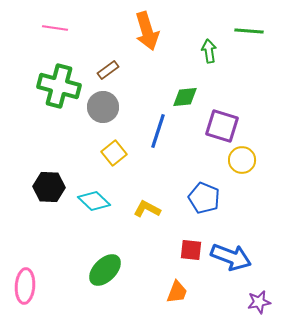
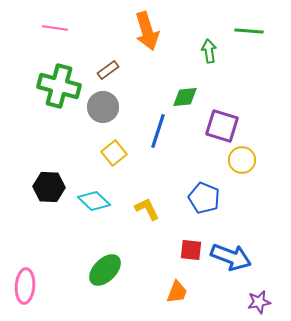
yellow L-shape: rotated 36 degrees clockwise
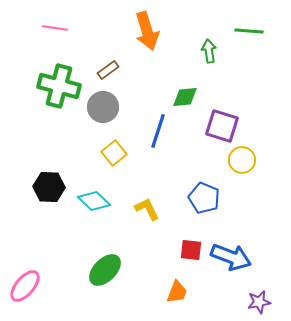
pink ellipse: rotated 36 degrees clockwise
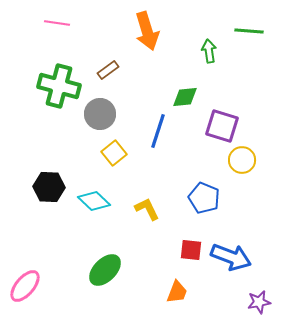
pink line: moved 2 px right, 5 px up
gray circle: moved 3 px left, 7 px down
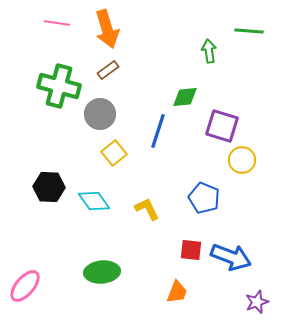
orange arrow: moved 40 px left, 2 px up
cyan diamond: rotated 12 degrees clockwise
green ellipse: moved 3 px left, 2 px down; rotated 40 degrees clockwise
purple star: moved 2 px left; rotated 10 degrees counterclockwise
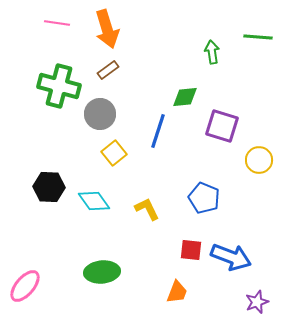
green line: moved 9 px right, 6 px down
green arrow: moved 3 px right, 1 px down
yellow circle: moved 17 px right
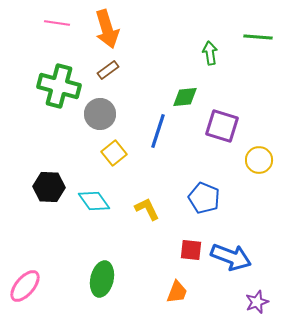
green arrow: moved 2 px left, 1 px down
green ellipse: moved 7 px down; rotated 72 degrees counterclockwise
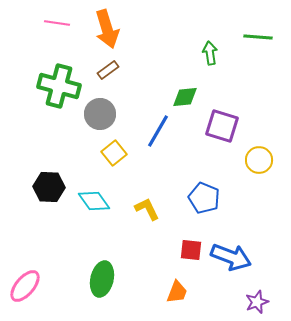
blue line: rotated 12 degrees clockwise
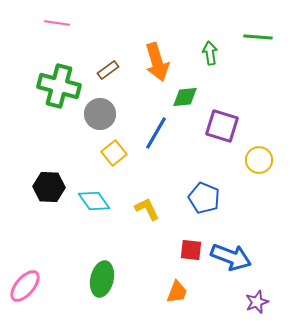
orange arrow: moved 50 px right, 33 px down
blue line: moved 2 px left, 2 px down
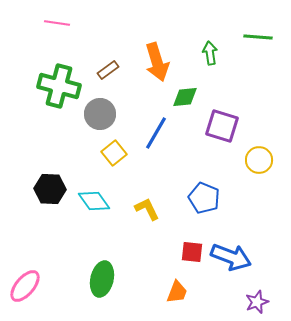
black hexagon: moved 1 px right, 2 px down
red square: moved 1 px right, 2 px down
